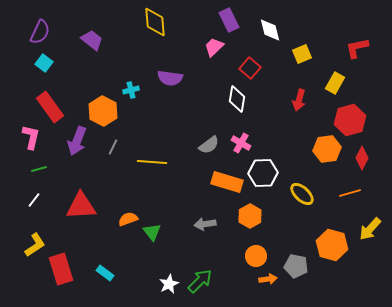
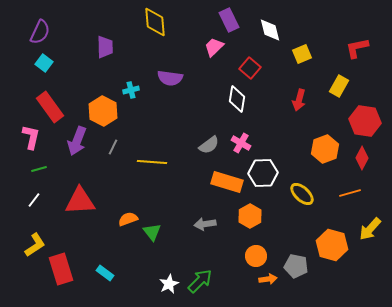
purple trapezoid at (92, 40): moved 13 px right, 7 px down; rotated 50 degrees clockwise
yellow rectangle at (335, 83): moved 4 px right, 3 px down
red hexagon at (350, 120): moved 15 px right, 1 px down; rotated 24 degrees clockwise
orange hexagon at (327, 149): moved 2 px left; rotated 12 degrees counterclockwise
red triangle at (81, 206): moved 1 px left, 5 px up
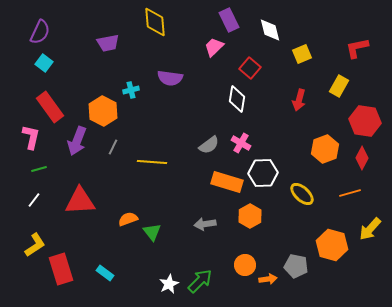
purple trapezoid at (105, 47): moved 3 px right, 4 px up; rotated 80 degrees clockwise
orange circle at (256, 256): moved 11 px left, 9 px down
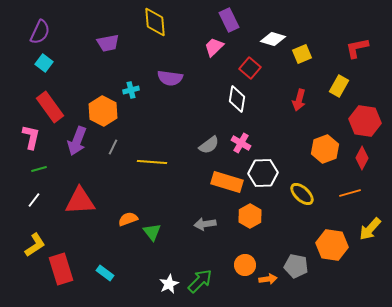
white diamond at (270, 30): moved 3 px right, 9 px down; rotated 60 degrees counterclockwise
orange hexagon at (332, 245): rotated 8 degrees counterclockwise
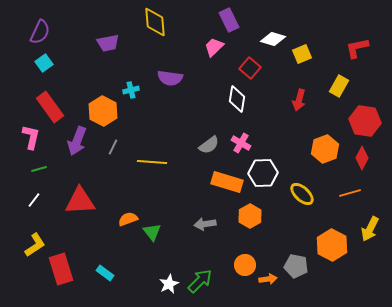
cyan square at (44, 63): rotated 18 degrees clockwise
yellow arrow at (370, 229): rotated 15 degrees counterclockwise
orange hexagon at (332, 245): rotated 20 degrees clockwise
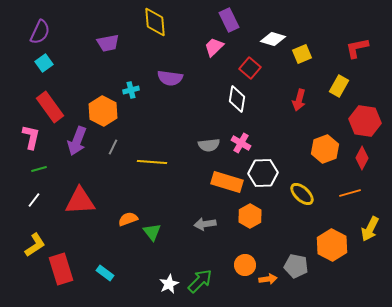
gray semicircle at (209, 145): rotated 30 degrees clockwise
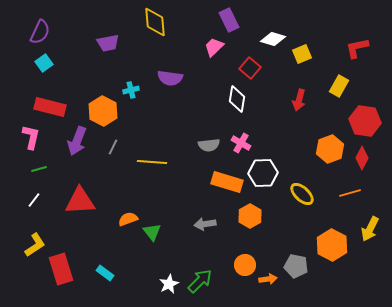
red rectangle at (50, 107): rotated 40 degrees counterclockwise
orange hexagon at (325, 149): moved 5 px right
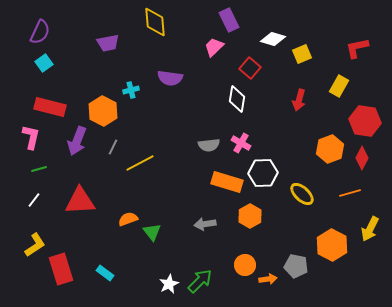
yellow line at (152, 162): moved 12 px left, 1 px down; rotated 32 degrees counterclockwise
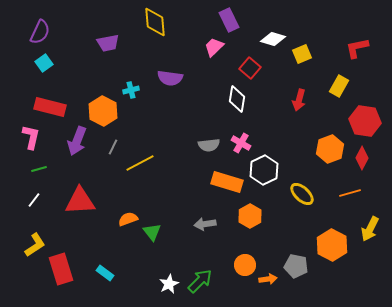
white hexagon at (263, 173): moved 1 px right, 3 px up; rotated 24 degrees counterclockwise
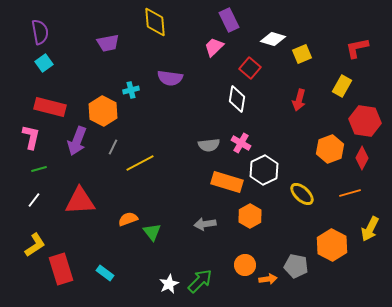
purple semicircle at (40, 32): rotated 35 degrees counterclockwise
yellow rectangle at (339, 86): moved 3 px right
